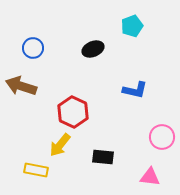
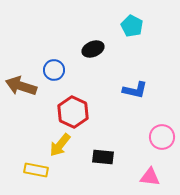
cyan pentagon: rotated 25 degrees counterclockwise
blue circle: moved 21 px right, 22 px down
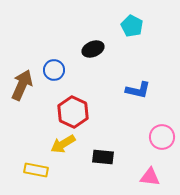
brown arrow: moved 1 px right, 1 px up; rotated 96 degrees clockwise
blue L-shape: moved 3 px right
yellow arrow: moved 3 px right, 1 px up; rotated 20 degrees clockwise
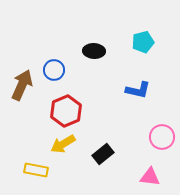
cyan pentagon: moved 11 px right, 16 px down; rotated 30 degrees clockwise
black ellipse: moved 1 px right, 2 px down; rotated 25 degrees clockwise
red hexagon: moved 7 px left, 1 px up; rotated 12 degrees clockwise
black rectangle: moved 3 px up; rotated 45 degrees counterclockwise
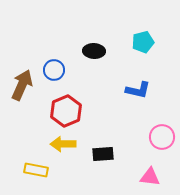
yellow arrow: rotated 30 degrees clockwise
black rectangle: rotated 35 degrees clockwise
